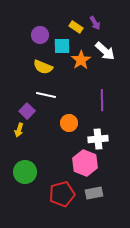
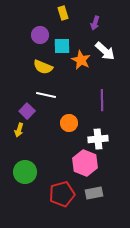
purple arrow: rotated 48 degrees clockwise
yellow rectangle: moved 13 px left, 14 px up; rotated 40 degrees clockwise
orange star: rotated 12 degrees counterclockwise
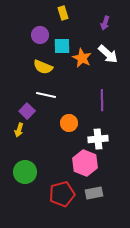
purple arrow: moved 10 px right
white arrow: moved 3 px right, 3 px down
orange star: moved 1 px right, 2 px up
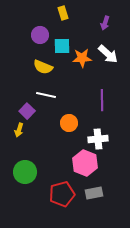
orange star: rotated 30 degrees counterclockwise
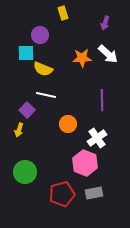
cyan square: moved 36 px left, 7 px down
yellow semicircle: moved 2 px down
purple square: moved 1 px up
orange circle: moved 1 px left, 1 px down
white cross: moved 1 px left, 1 px up; rotated 30 degrees counterclockwise
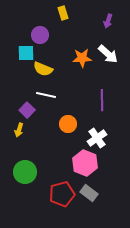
purple arrow: moved 3 px right, 2 px up
gray rectangle: moved 5 px left; rotated 48 degrees clockwise
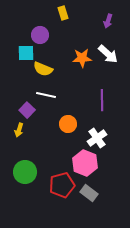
red pentagon: moved 9 px up
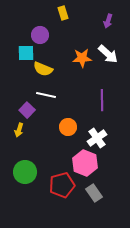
orange circle: moved 3 px down
gray rectangle: moved 5 px right; rotated 18 degrees clockwise
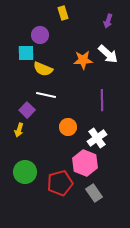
orange star: moved 1 px right, 2 px down
red pentagon: moved 2 px left, 2 px up
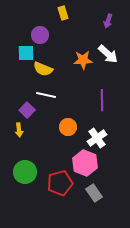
yellow arrow: rotated 24 degrees counterclockwise
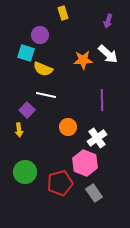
cyan square: rotated 18 degrees clockwise
